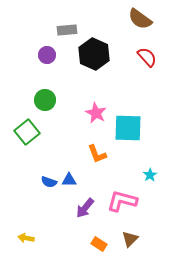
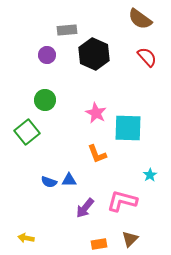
orange rectangle: rotated 42 degrees counterclockwise
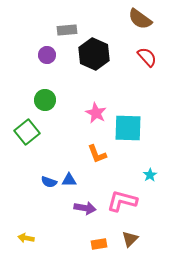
purple arrow: rotated 120 degrees counterclockwise
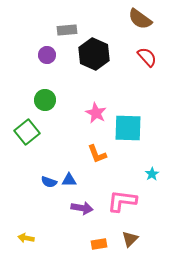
cyan star: moved 2 px right, 1 px up
pink L-shape: rotated 8 degrees counterclockwise
purple arrow: moved 3 px left
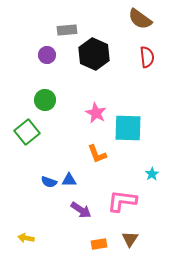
red semicircle: rotated 35 degrees clockwise
purple arrow: moved 1 px left, 2 px down; rotated 25 degrees clockwise
brown triangle: rotated 12 degrees counterclockwise
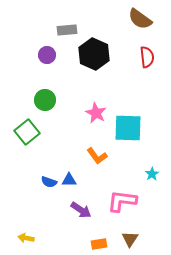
orange L-shape: moved 2 px down; rotated 15 degrees counterclockwise
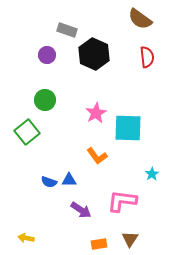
gray rectangle: rotated 24 degrees clockwise
pink star: rotated 15 degrees clockwise
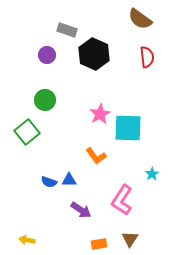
pink star: moved 4 px right, 1 px down
orange L-shape: moved 1 px left
pink L-shape: moved 1 px up; rotated 64 degrees counterclockwise
yellow arrow: moved 1 px right, 2 px down
